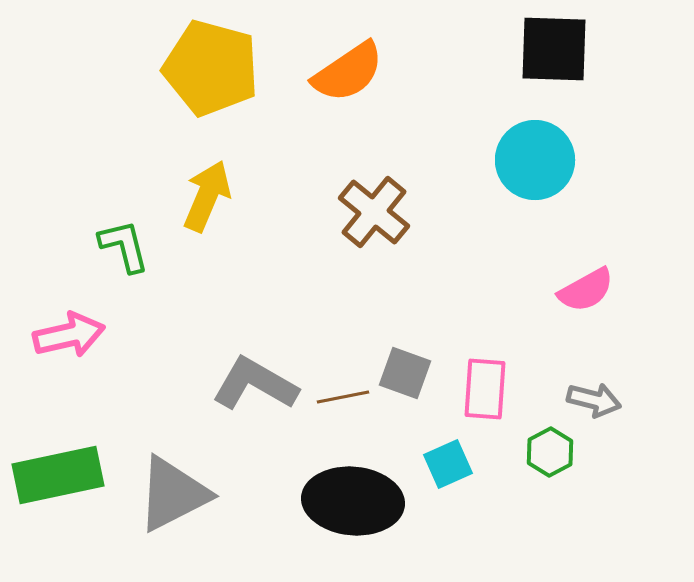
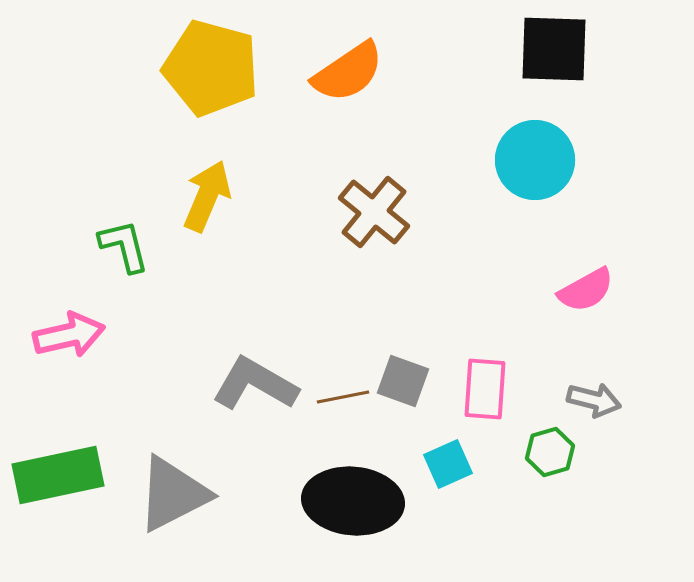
gray square: moved 2 px left, 8 px down
green hexagon: rotated 12 degrees clockwise
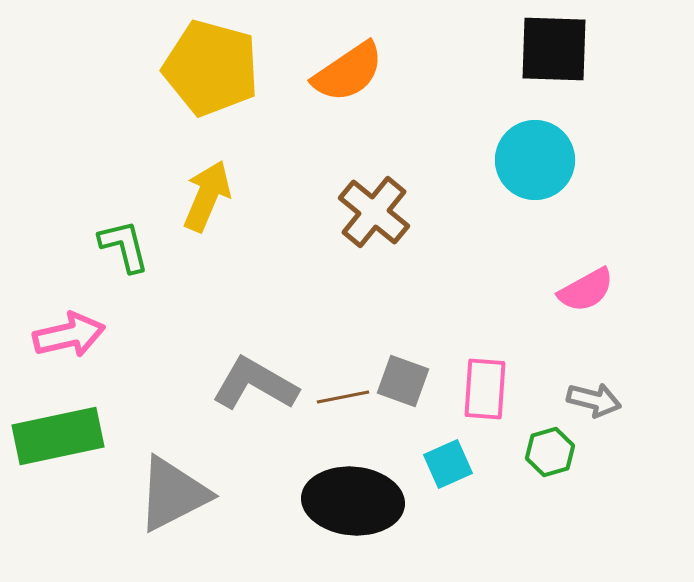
green rectangle: moved 39 px up
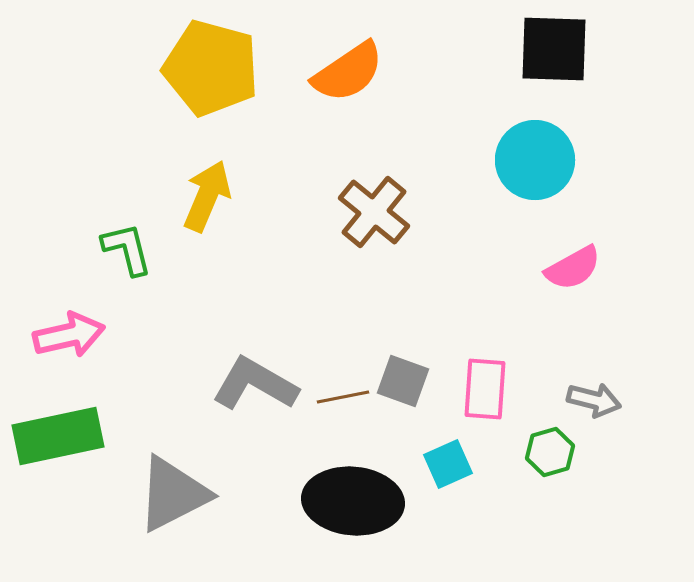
green L-shape: moved 3 px right, 3 px down
pink semicircle: moved 13 px left, 22 px up
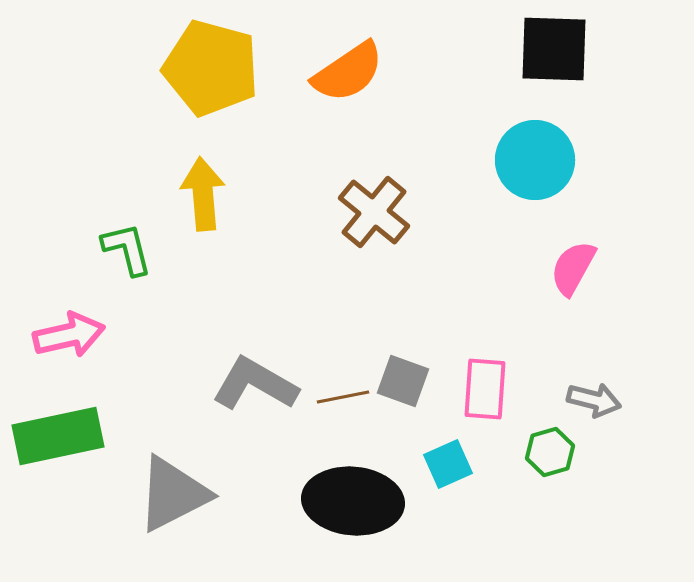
yellow arrow: moved 4 px left, 2 px up; rotated 28 degrees counterclockwise
pink semicircle: rotated 148 degrees clockwise
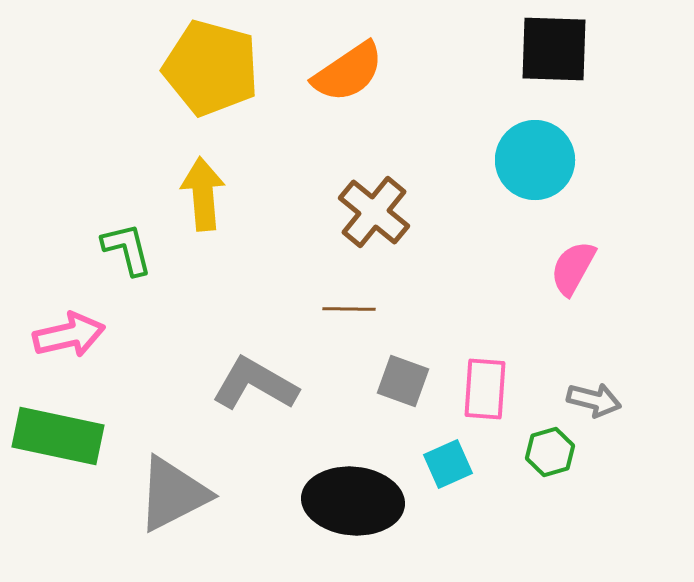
brown line: moved 6 px right, 88 px up; rotated 12 degrees clockwise
green rectangle: rotated 24 degrees clockwise
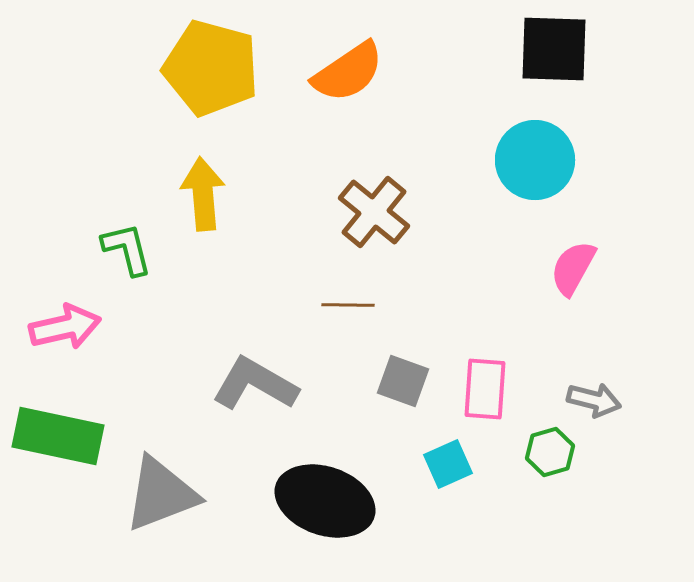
brown line: moved 1 px left, 4 px up
pink arrow: moved 4 px left, 8 px up
gray triangle: moved 12 px left; rotated 6 degrees clockwise
black ellipse: moved 28 px left; rotated 14 degrees clockwise
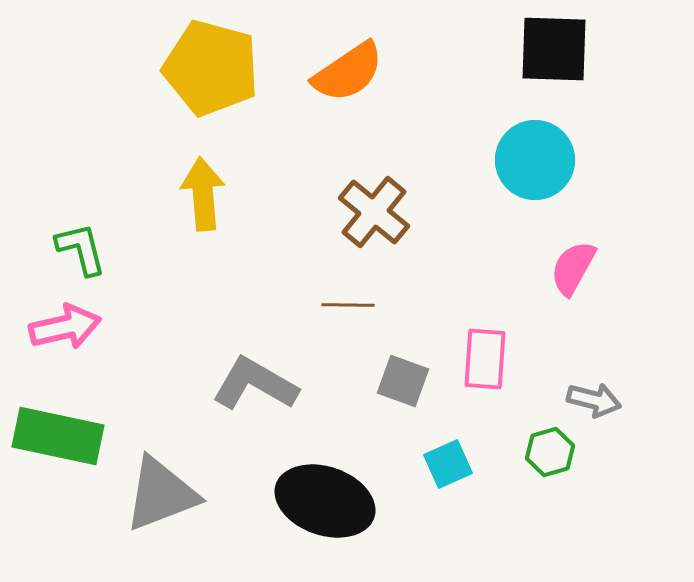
green L-shape: moved 46 px left
pink rectangle: moved 30 px up
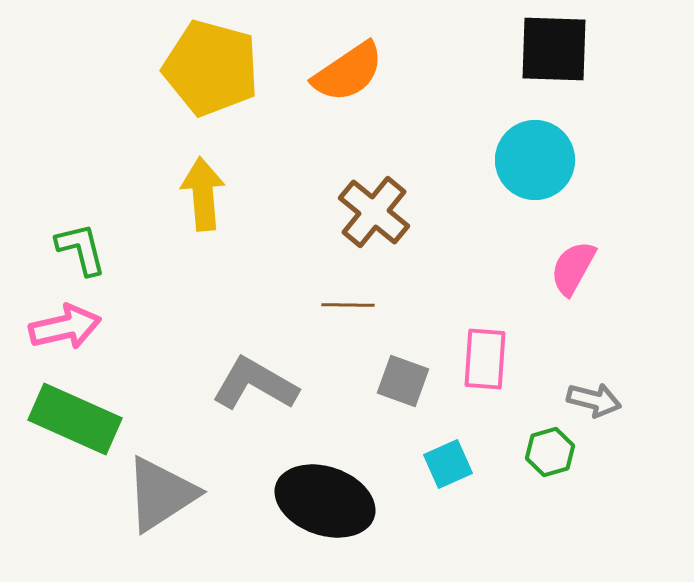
green rectangle: moved 17 px right, 17 px up; rotated 12 degrees clockwise
gray triangle: rotated 12 degrees counterclockwise
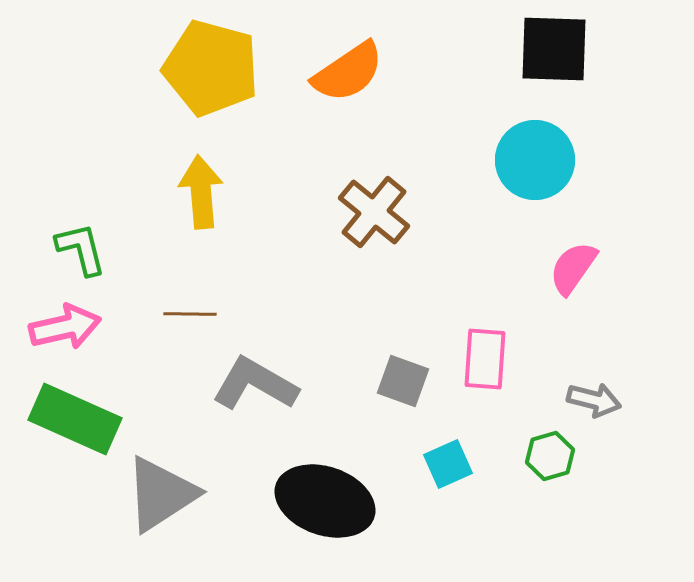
yellow arrow: moved 2 px left, 2 px up
pink semicircle: rotated 6 degrees clockwise
brown line: moved 158 px left, 9 px down
green hexagon: moved 4 px down
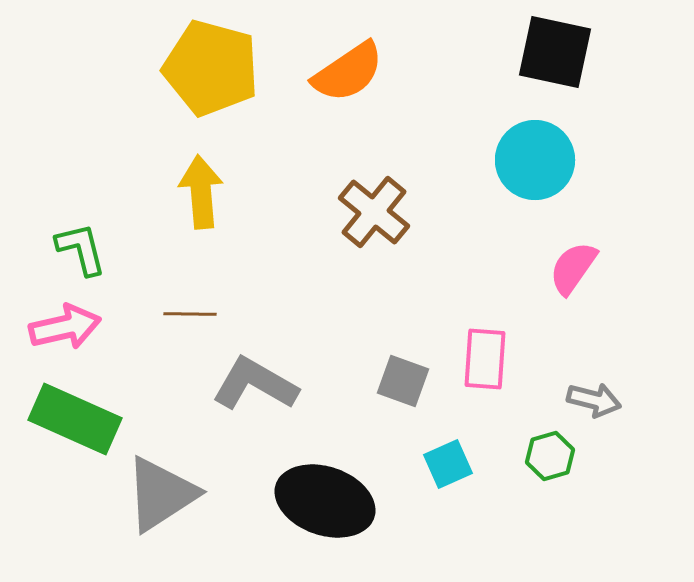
black square: moved 1 px right, 3 px down; rotated 10 degrees clockwise
